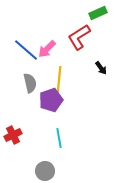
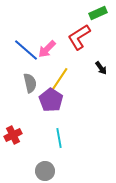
yellow line: rotated 28 degrees clockwise
purple pentagon: rotated 20 degrees counterclockwise
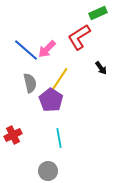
gray circle: moved 3 px right
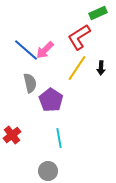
pink arrow: moved 2 px left, 1 px down
black arrow: rotated 40 degrees clockwise
yellow line: moved 18 px right, 12 px up
red cross: moved 1 px left; rotated 12 degrees counterclockwise
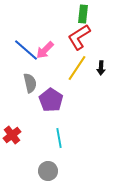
green rectangle: moved 15 px left, 1 px down; rotated 60 degrees counterclockwise
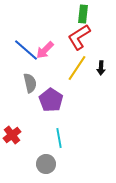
gray circle: moved 2 px left, 7 px up
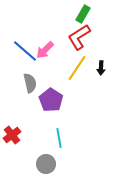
green rectangle: rotated 24 degrees clockwise
blue line: moved 1 px left, 1 px down
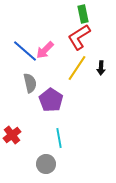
green rectangle: rotated 42 degrees counterclockwise
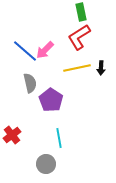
green rectangle: moved 2 px left, 2 px up
yellow line: rotated 44 degrees clockwise
